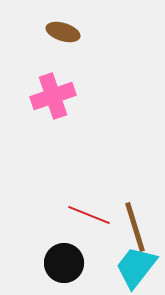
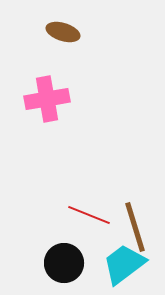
pink cross: moved 6 px left, 3 px down; rotated 9 degrees clockwise
cyan trapezoid: moved 12 px left, 3 px up; rotated 15 degrees clockwise
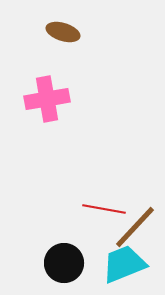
red line: moved 15 px right, 6 px up; rotated 12 degrees counterclockwise
brown line: rotated 60 degrees clockwise
cyan trapezoid: rotated 15 degrees clockwise
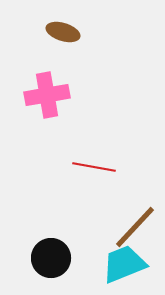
pink cross: moved 4 px up
red line: moved 10 px left, 42 px up
black circle: moved 13 px left, 5 px up
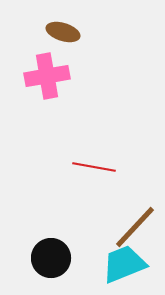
pink cross: moved 19 px up
